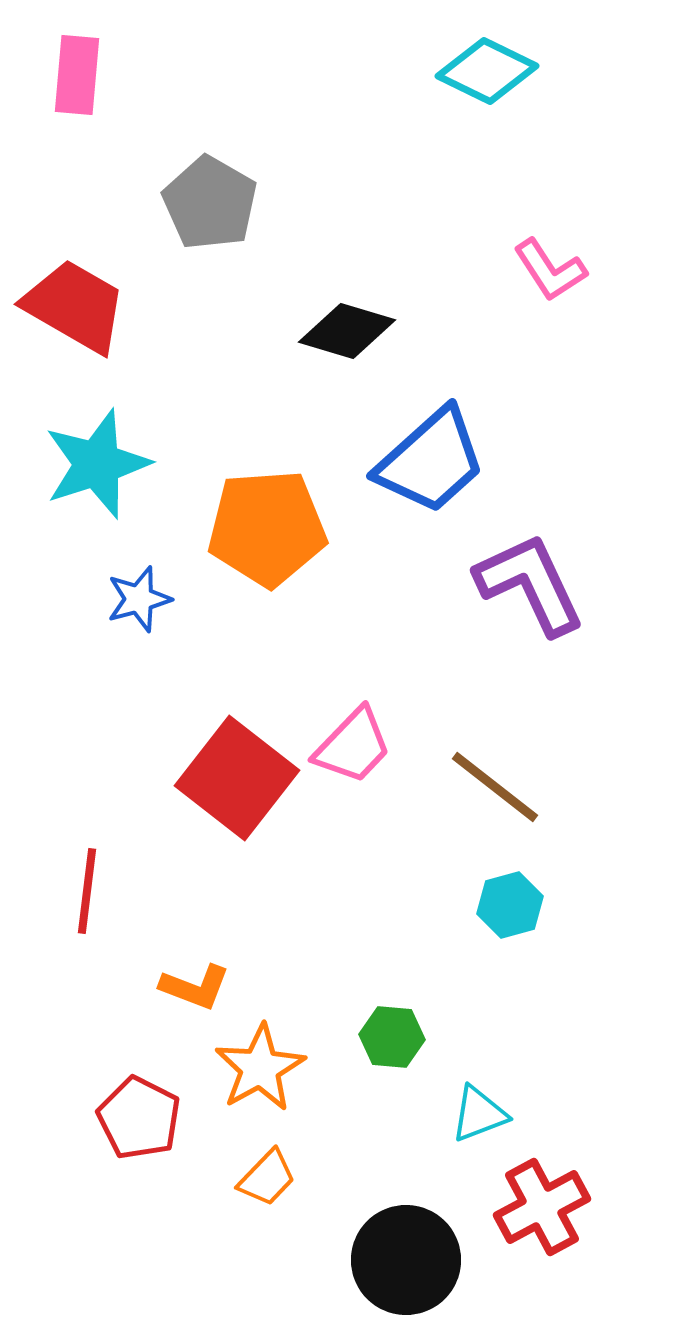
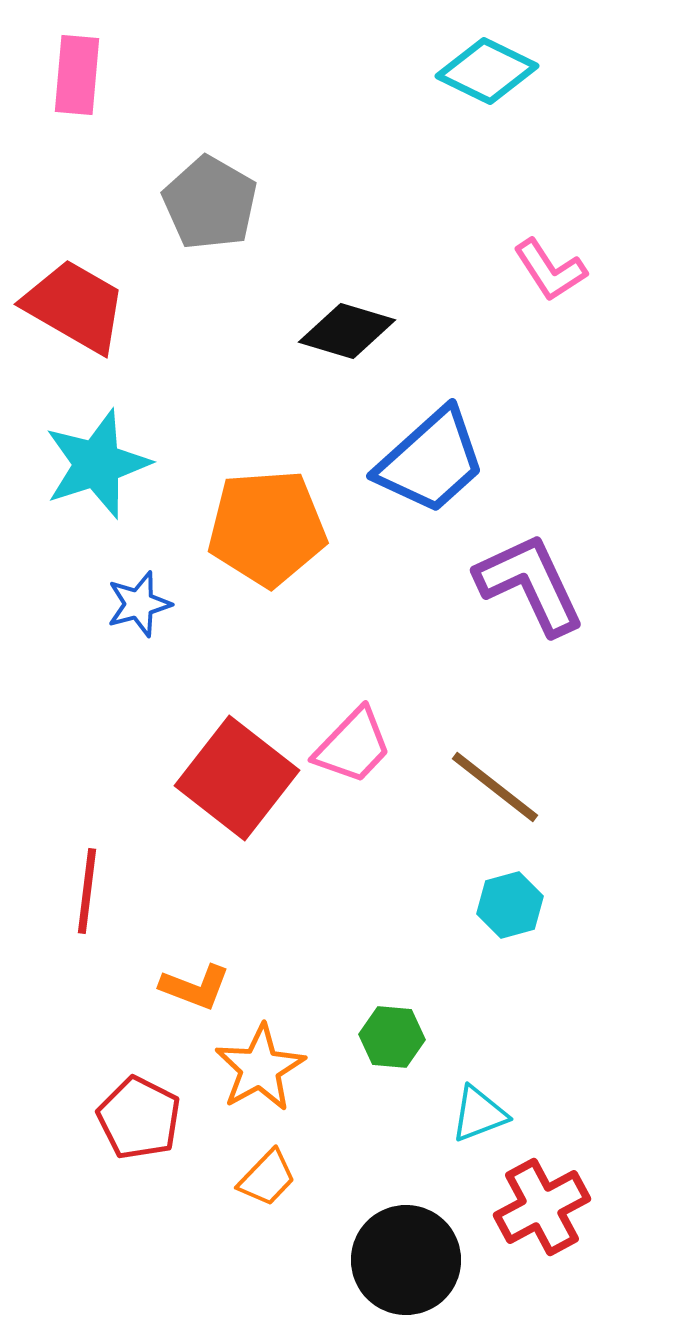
blue star: moved 5 px down
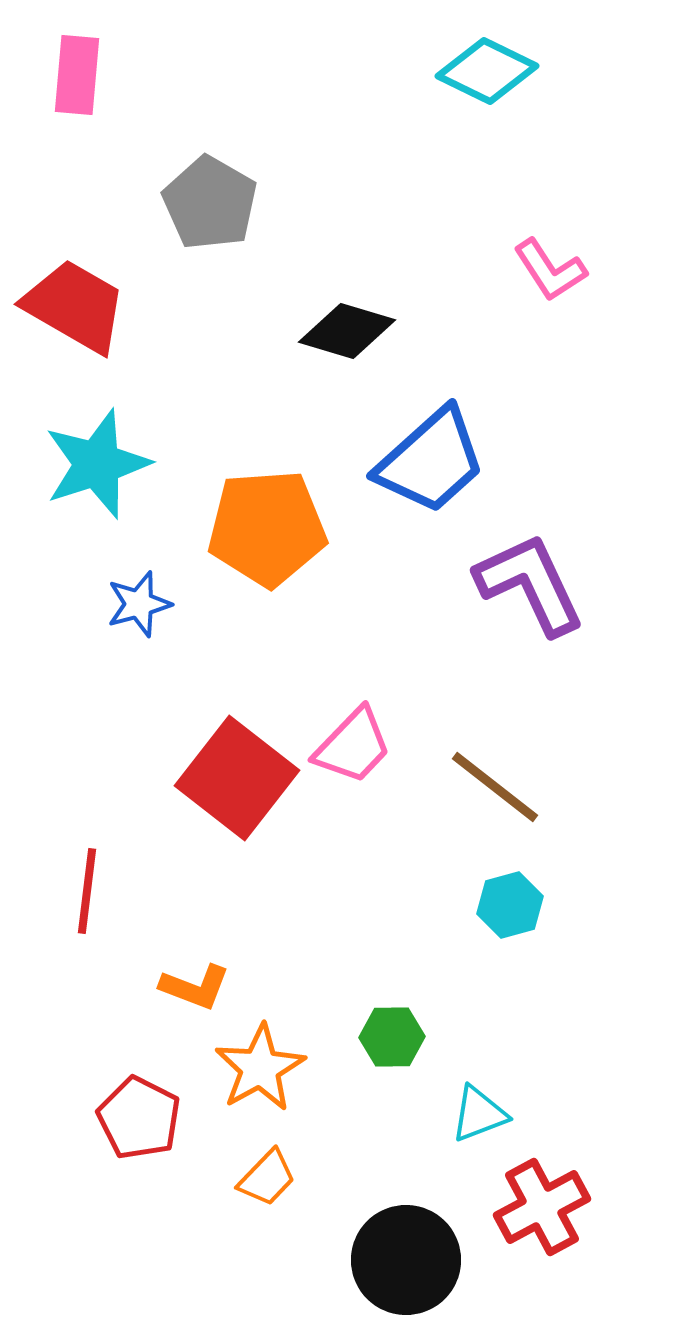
green hexagon: rotated 6 degrees counterclockwise
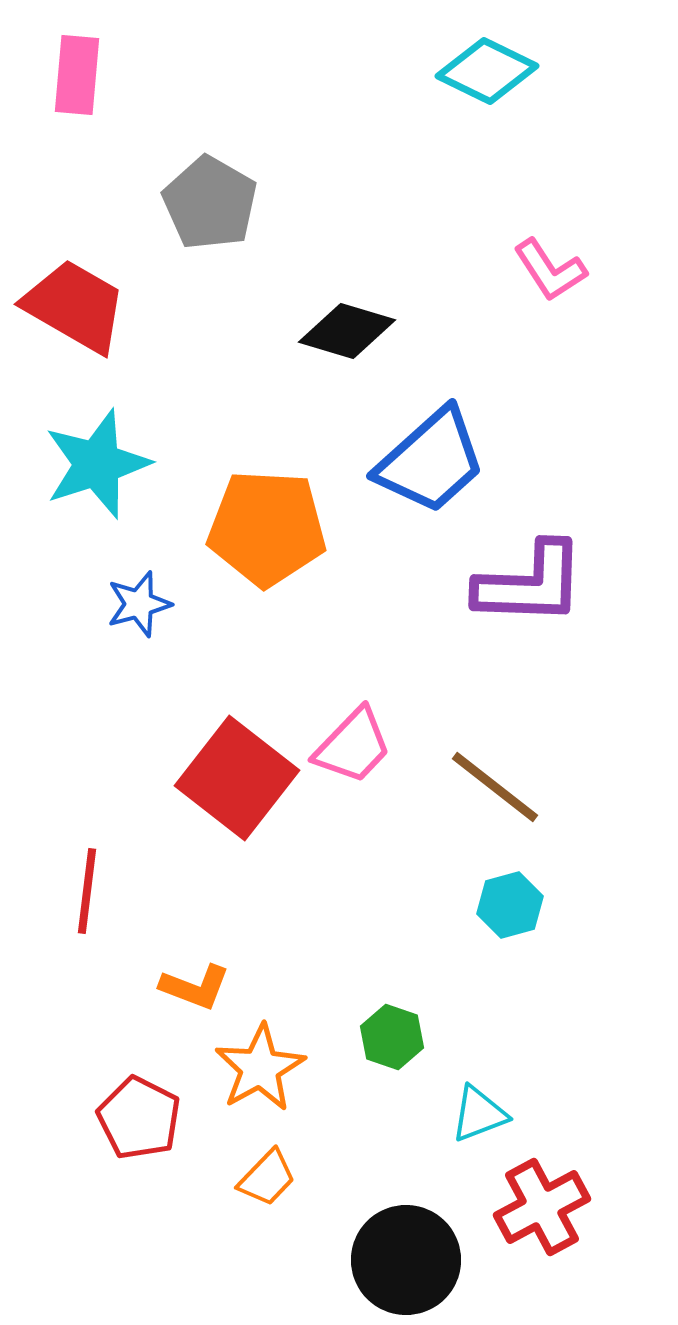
orange pentagon: rotated 7 degrees clockwise
purple L-shape: rotated 117 degrees clockwise
green hexagon: rotated 20 degrees clockwise
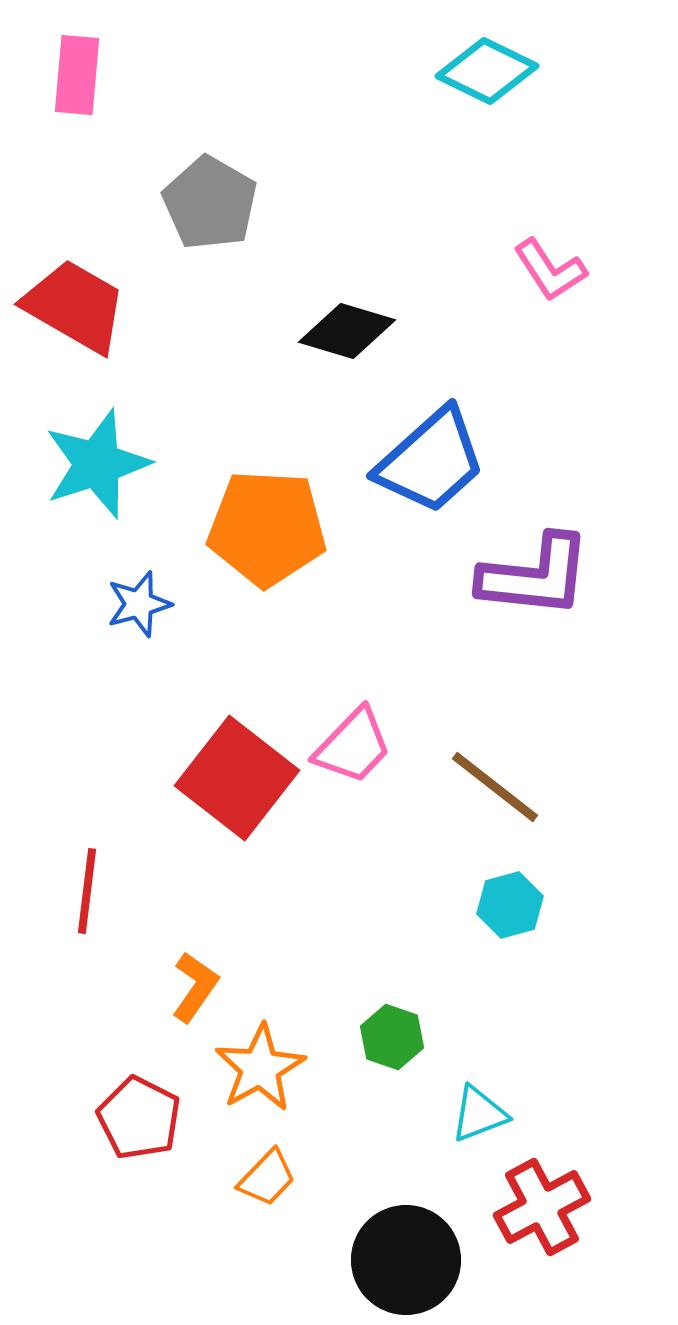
purple L-shape: moved 5 px right, 8 px up; rotated 4 degrees clockwise
orange L-shape: rotated 76 degrees counterclockwise
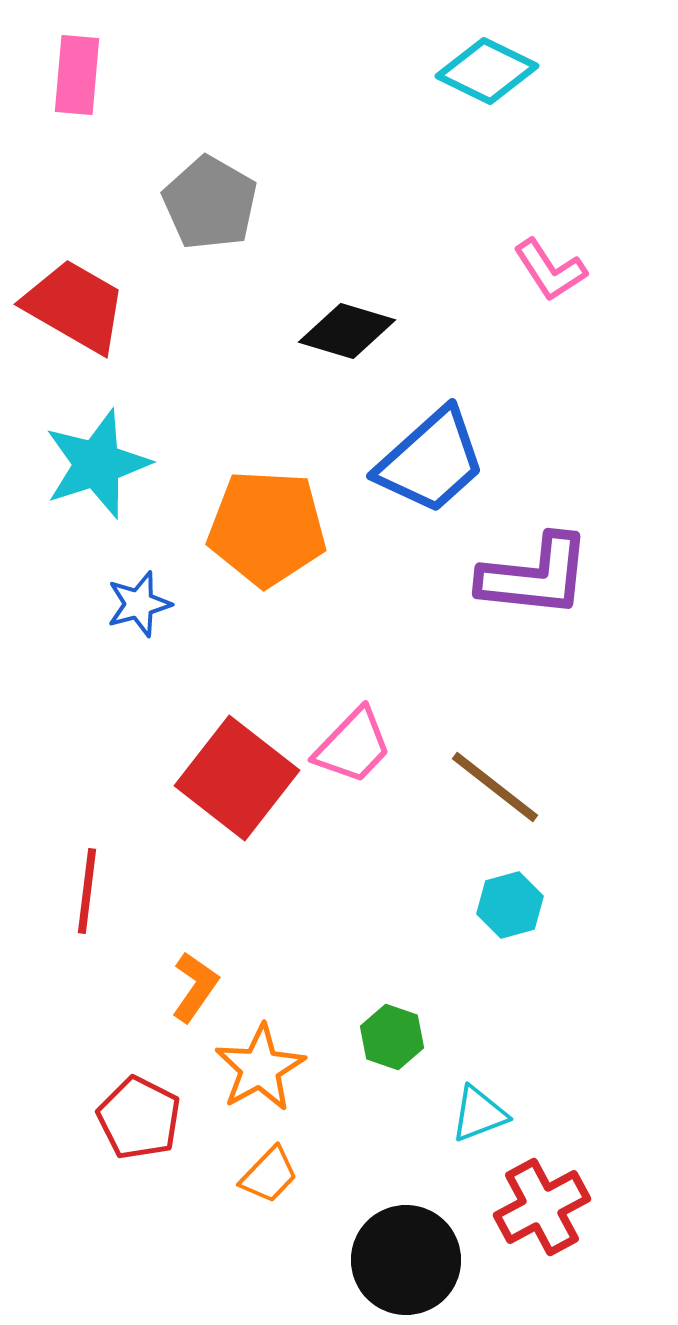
orange trapezoid: moved 2 px right, 3 px up
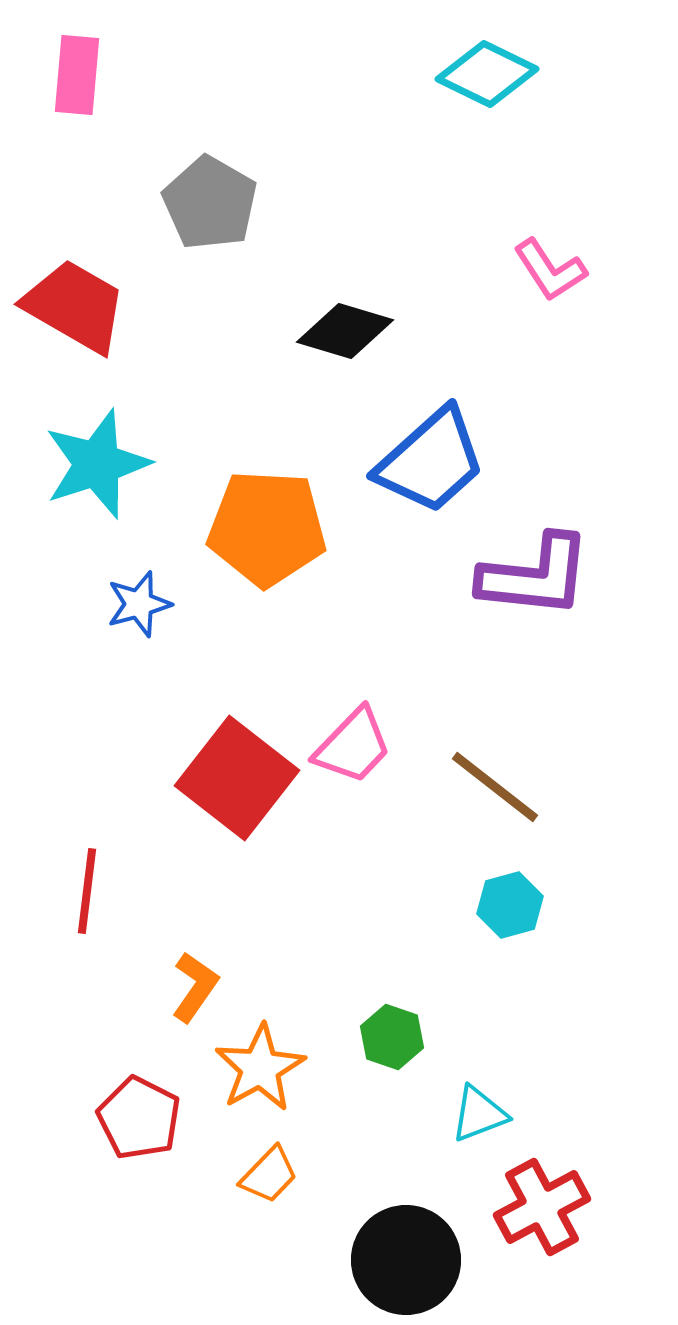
cyan diamond: moved 3 px down
black diamond: moved 2 px left
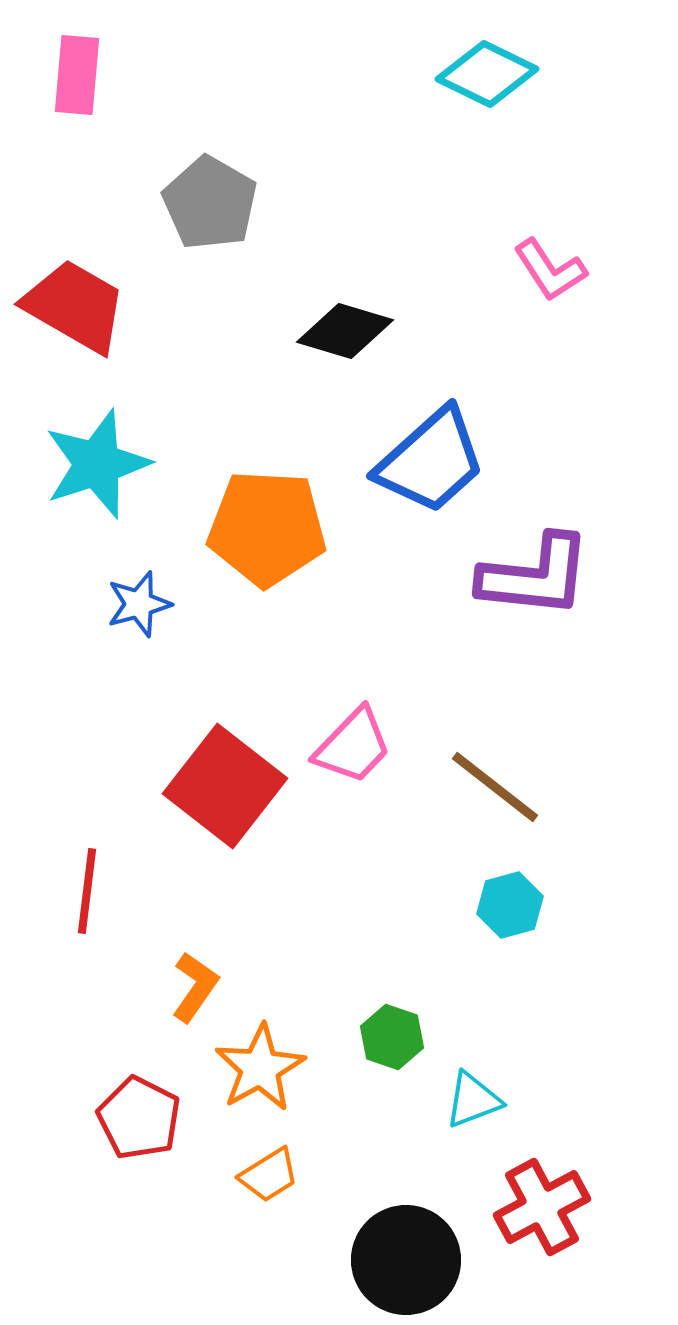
red square: moved 12 px left, 8 px down
cyan triangle: moved 6 px left, 14 px up
orange trapezoid: rotated 14 degrees clockwise
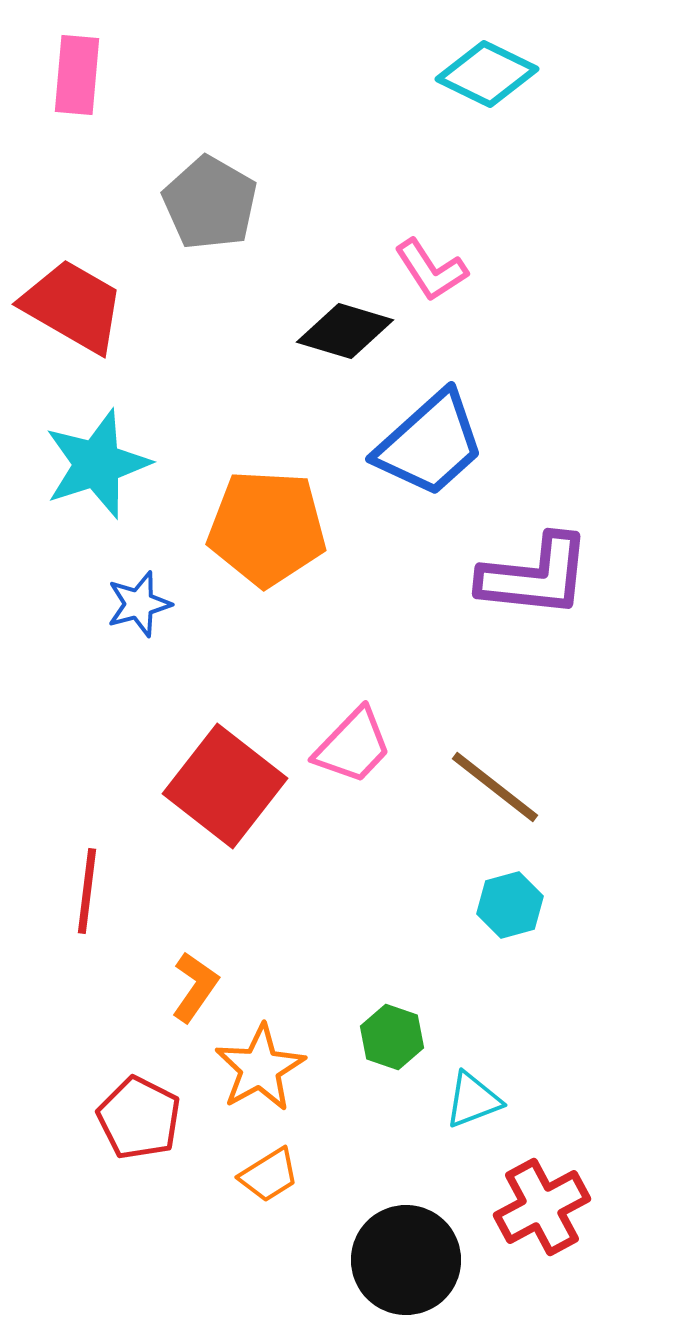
pink L-shape: moved 119 px left
red trapezoid: moved 2 px left
blue trapezoid: moved 1 px left, 17 px up
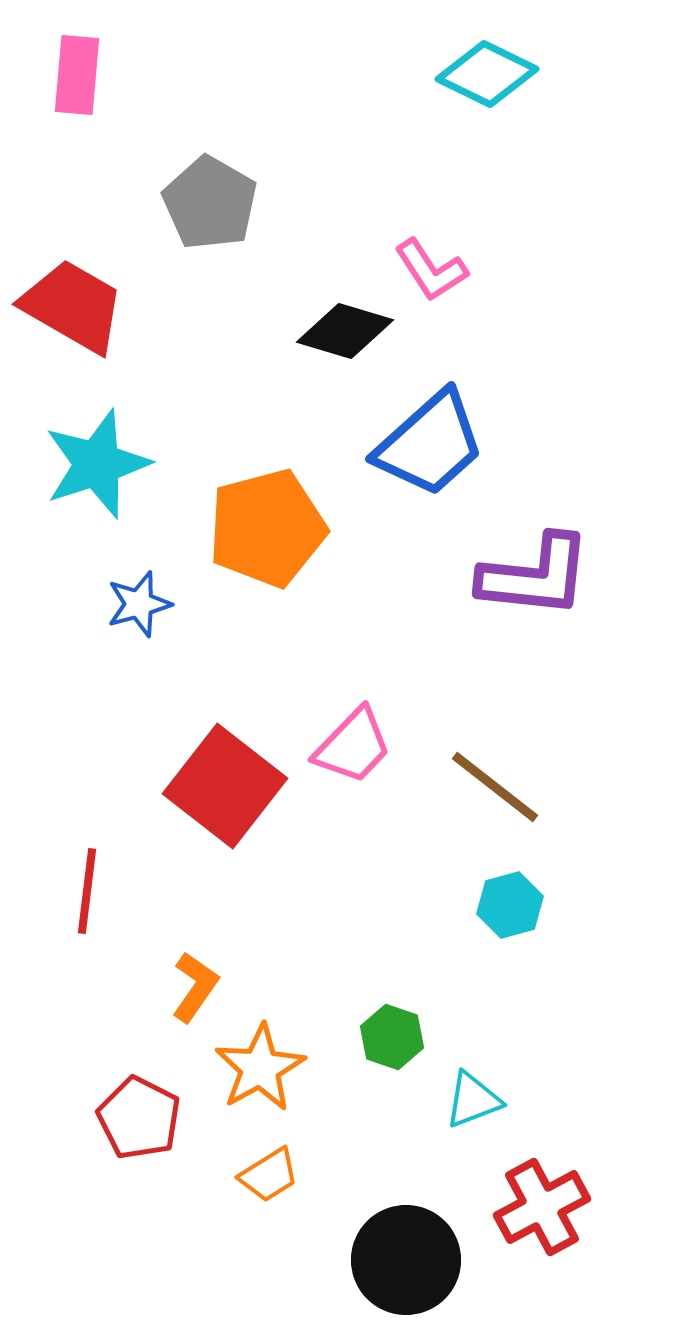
orange pentagon: rotated 18 degrees counterclockwise
